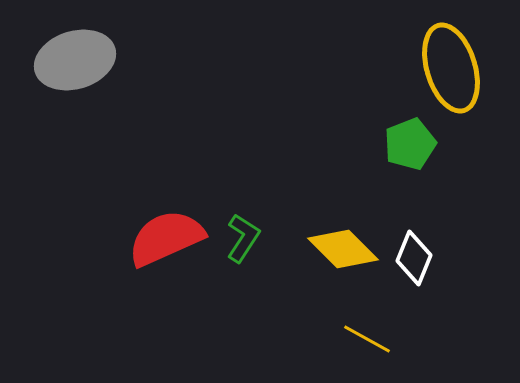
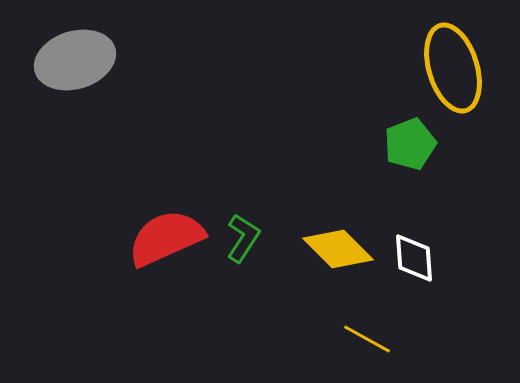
yellow ellipse: moved 2 px right
yellow diamond: moved 5 px left
white diamond: rotated 26 degrees counterclockwise
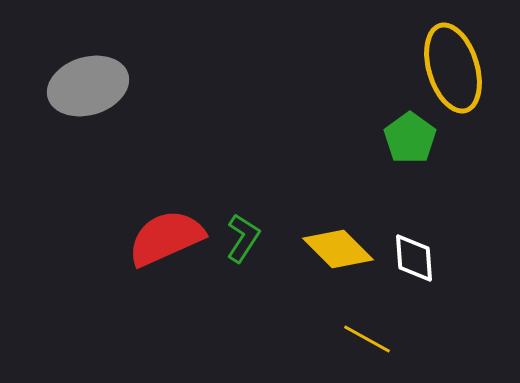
gray ellipse: moved 13 px right, 26 px down
green pentagon: moved 6 px up; rotated 15 degrees counterclockwise
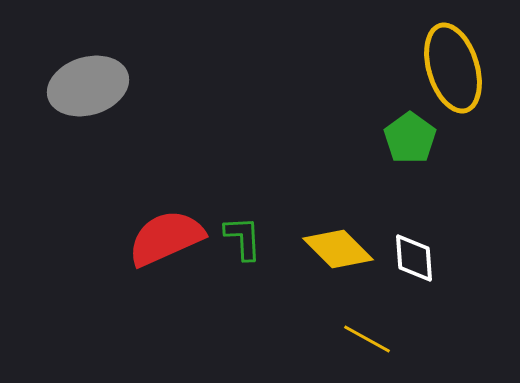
green L-shape: rotated 36 degrees counterclockwise
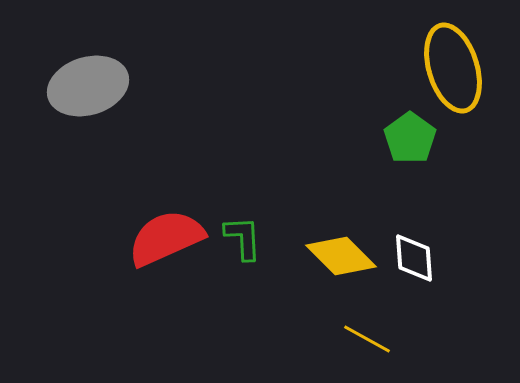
yellow diamond: moved 3 px right, 7 px down
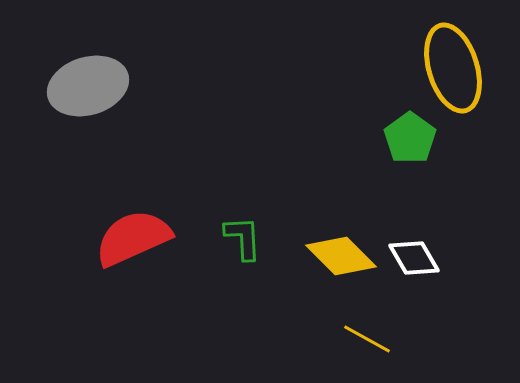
red semicircle: moved 33 px left
white diamond: rotated 26 degrees counterclockwise
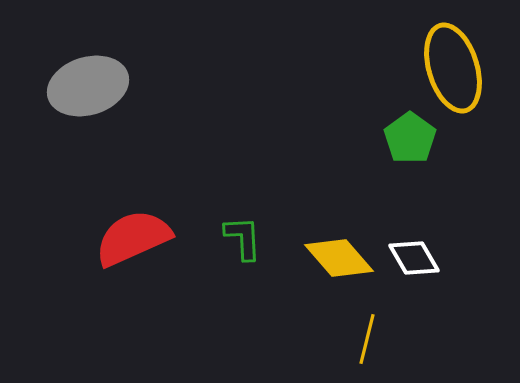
yellow diamond: moved 2 px left, 2 px down; rotated 4 degrees clockwise
yellow line: rotated 75 degrees clockwise
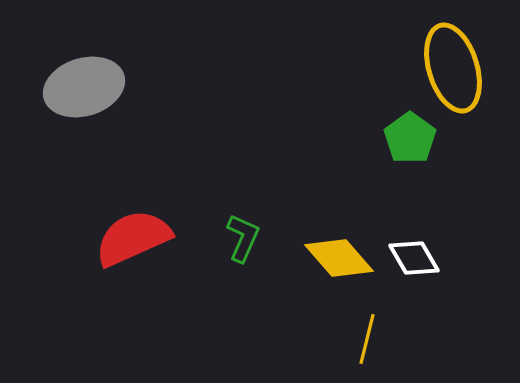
gray ellipse: moved 4 px left, 1 px down
green L-shape: rotated 27 degrees clockwise
